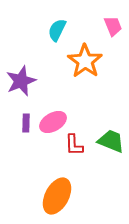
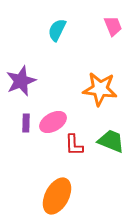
orange star: moved 15 px right, 28 px down; rotated 28 degrees counterclockwise
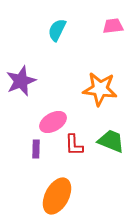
pink trapezoid: rotated 75 degrees counterclockwise
purple rectangle: moved 10 px right, 26 px down
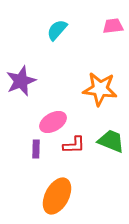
cyan semicircle: rotated 15 degrees clockwise
red L-shape: rotated 90 degrees counterclockwise
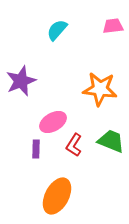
red L-shape: rotated 125 degrees clockwise
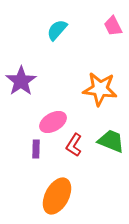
pink trapezoid: rotated 110 degrees counterclockwise
purple star: rotated 12 degrees counterclockwise
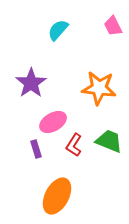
cyan semicircle: moved 1 px right
purple star: moved 10 px right, 2 px down
orange star: moved 1 px left, 1 px up
green trapezoid: moved 2 px left
purple rectangle: rotated 18 degrees counterclockwise
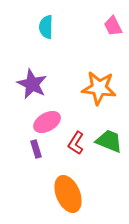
cyan semicircle: moved 12 px left, 3 px up; rotated 40 degrees counterclockwise
purple star: moved 1 px right, 1 px down; rotated 12 degrees counterclockwise
pink ellipse: moved 6 px left
red L-shape: moved 2 px right, 2 px up
orange ellipse: moved 11 px right, 2 px up; rotated 51 degrees counterclockwise
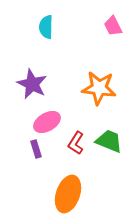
orange ellipse: rotated 42 degrees clockwise
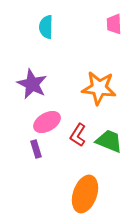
pink trapezoid: moved 1 px right, 2 px up; rotated 25 degrees clockwise
red L-shape: moved 2 px right, 8 px up
orange ellipse: moved 17 px right
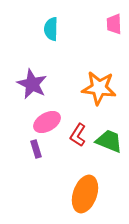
cyan semicircle: moved 5 px right, 2 px down
